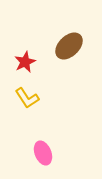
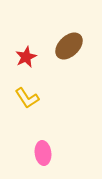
red star: moved 1 px right, 5 px up
pink ellipse: rotated 15 degrees clockwise
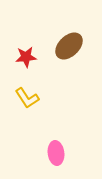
red star: rotated 20 degrees clockwise
pink ellipse: moved 13 px right
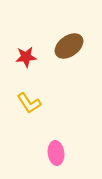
brown ellipse: rotated 8 degrees clockwise
yellow L-shape: moved 2 px right, 5 px down
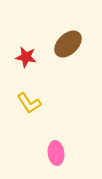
brown ellipse: moved 1 px left, 2 px up; rotated 8 degrees counterclockwise
red star: rotated 15 degrees clockwise
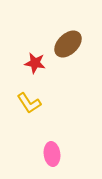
red star: moved 9 px right, 6 px down
pink ellipse: moved 4 px left, 1 px down
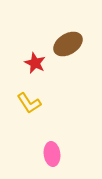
brown ellipse: rotated 12 degrees clockwise
red star: rotated 15 degrees clockwise
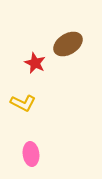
yellow L-shape: moved 6 px left; rotated 30 degrees counterclockwise
pink ellipse: moved 21 px left
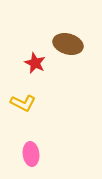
brown ellipse: rotated 48 degrees clockwise
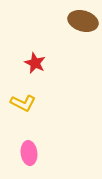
brown ellipse: moved 15 px right, 23 px up
pink ellipse: moved 2 px left, 1 px up
